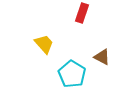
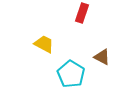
yellow trapezoid: rotated 20 degrees counterclockwise
cyan pentagon: moved 1 px left
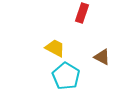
yellow trapezoid: moved 11 px right, 4 px down
cyan pentagon: moved 5 px left, 2 px down
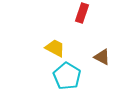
cyan pentagon: moved 1 px right
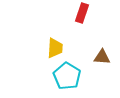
yellow trapezoid: rotated 65 degrees clockwise
brown triangle: rotated 24 degrees counterclockwise
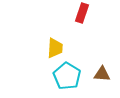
brown triangle: moved 17 px down
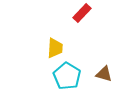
red rectangle: rotated 24 degrees clockwise
brown triangle: moved 2 px right; rotated 12 degrees clockwise
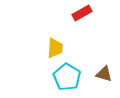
red rectangle: rotated 18 degrees clockwise
cyan pentagon: moved 1 px down
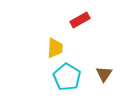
red rectangle: moved 2 px left, 7 px down
brown triangle: rotated 48 degrees clockwise
